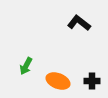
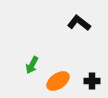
green arrow: moved 6 px right, 1 px up
orange ellipse: rotated 55 degrees counterclockwise
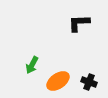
black L-shape: rotated 40 degrees counterclockwise
black cross: moved 3 px left, 1 px down; rotated 21 degrees clockwise
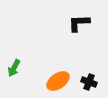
green arrow: moved 18 px left, 3 px down
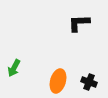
orange ellipse: rotated 40 degrees counterclockwise
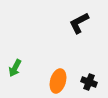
black L-shape: rotated 25 degrees counterclockwise
green arrow: moved 1 px right
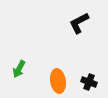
green arrow: moved 4 px right, 1 px down
orange ellipse: rotated 25 degrees counterclockwise
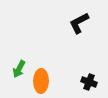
orange ellipse: moved 17 px left; rotated 10 degrees clockwise
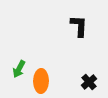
black L-shape: moved 3 px down; rotated 120 degrees clockwise
black cross: rotated 28 degrees clockwise
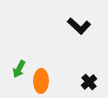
black L-shape: rotated 130 degrees clockwise
